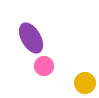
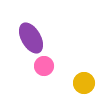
yellow circle: moved 1 px left
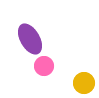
purple ellipse: moved 1 px left, 1 px down
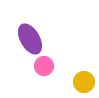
yellow circle: moved 1 px up
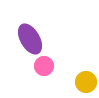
yellow circle: moved 2 px right
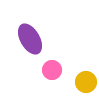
pink circle: moved 8 px right, 4 px down
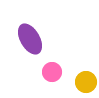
pink circle: moved 2 px down
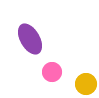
yellow circle: moved 2 px down
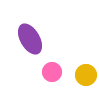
yellow circle: moved 9 px up
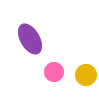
pink circle: moved 2 px right
